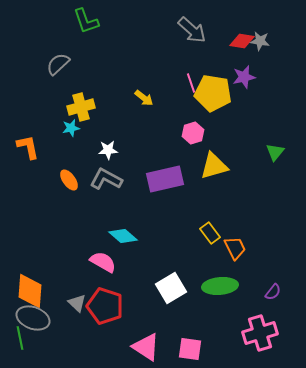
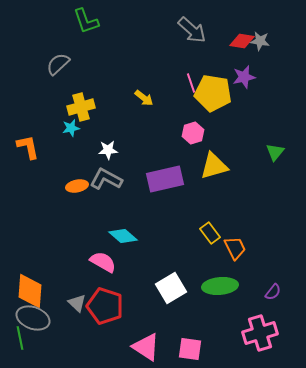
orange ellipse: moved 8 px right, 6 px down; rotated 65 degrees counterclockwise
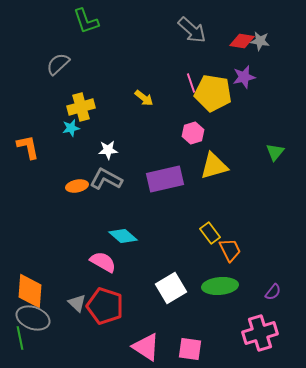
orange trapezoid: moved 5 px left, 2 px down
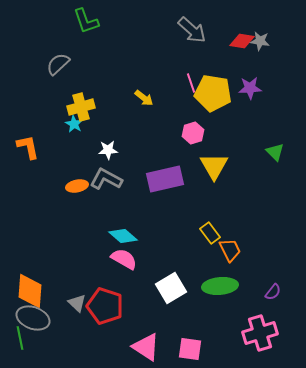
purple star: moved 6 px right, 11 px down; rotated 10 degrees clockwise
cyan star: moved 3 px right, 4 px up; rotated 30 degrees counterclockwise
green triangle: rotated 24 degrees counterclockwise
yellow triangle: rotated 44 degrees counterclockwise
pink semicircle: moved 21 px right, 3 px up
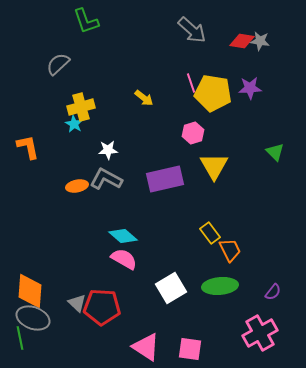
red pentagon: moved 3 px left, 1 px down; rotated 15 degrees counterclockwise
pink cross: rotated 12 degrees counterclockwise
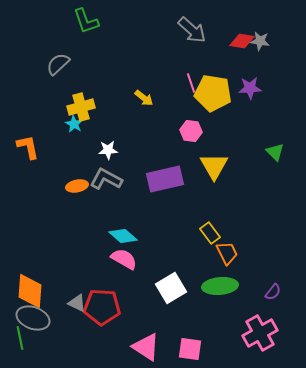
pink hexagon: moved 2 px left, 2 px up; rotated 25 degrees clockwise
orange trapezoid: moved 3 px left, 3 px down
gray triangle: rotated 18 degrees counterclockwise
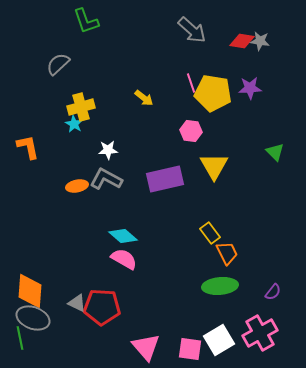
white square: moved 48 px right, 52 px down
pink triangle: rotated 16 degrees clockwise
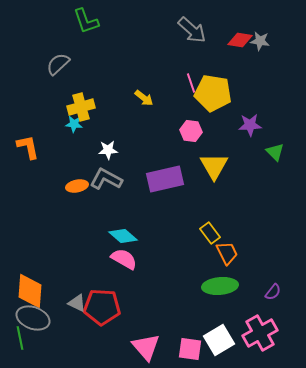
red diamond: moved 2 px left, 1 px up
purple star: moved 37 px down
cyan star: rotated 24 degrees counterclockwise
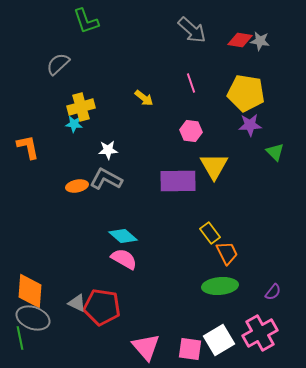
yellow pentagon: moved 33 px right
purple rectangle: moved 13 px right, 2 px down; rotated 12 degrees clockwise
red pentagon: rotated 6 degrees clockwise
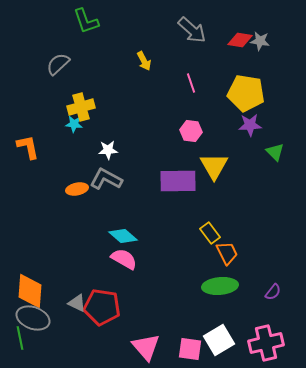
yellow arrow: moved 37 px up; rotated 24 degrees clockwise
orange ellipse: moved 3 px down
pink cross: moved 6 px right, 10 px down; rotated 16 degrees clockwise
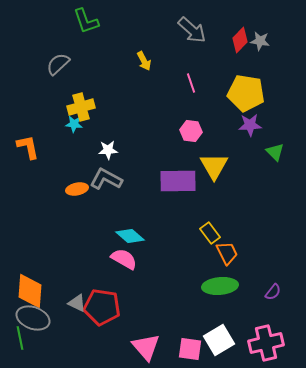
red diamond: rotated 55 degrees counterclockwise
cyan diamond: moved 7 px right
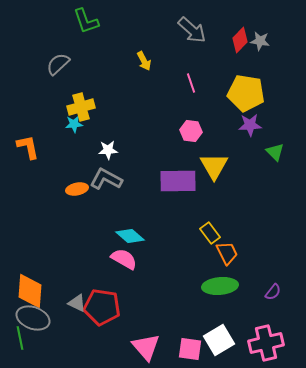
cyan star: rotated 12 degrees counterclockwise
